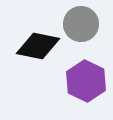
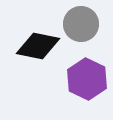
purple hexagon: moved 1 px right, 2 px up
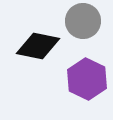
gray circle: moved 2 px right, 3 px up
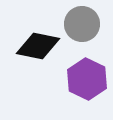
gray circle: moved 1 px left, 3 px down
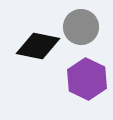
gray circle: moved 1 px left, 3 px down
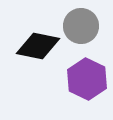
gray circle: moved 1 px up
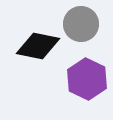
gray circle: moved 2 px up
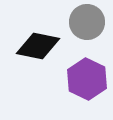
gray circle: moved 6 px right, 2 px up
